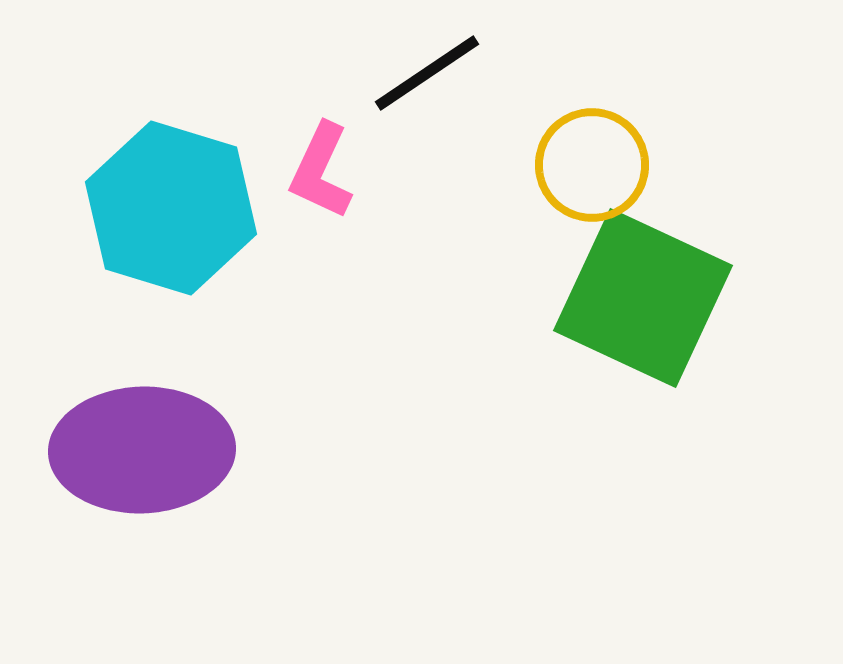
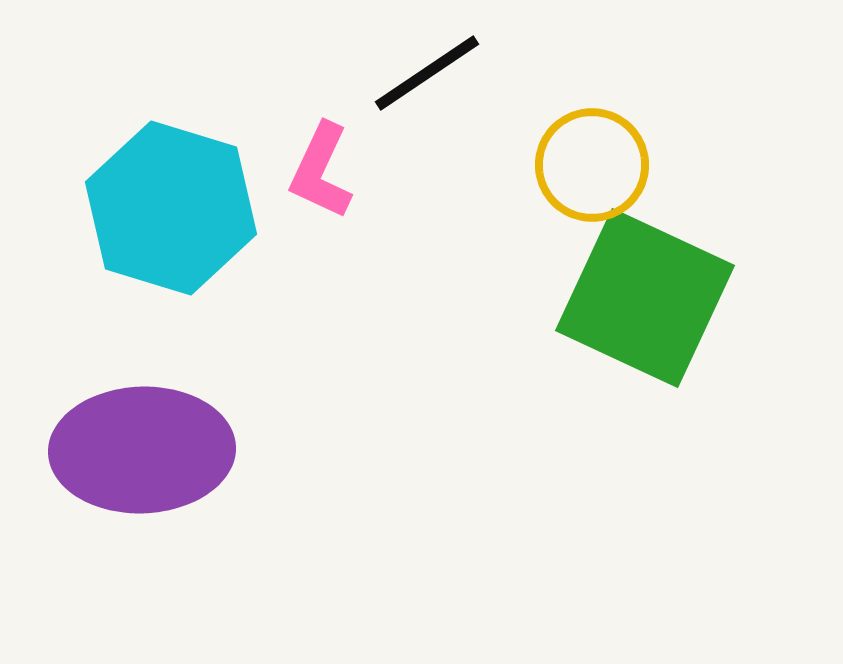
green square: moved 2 px right
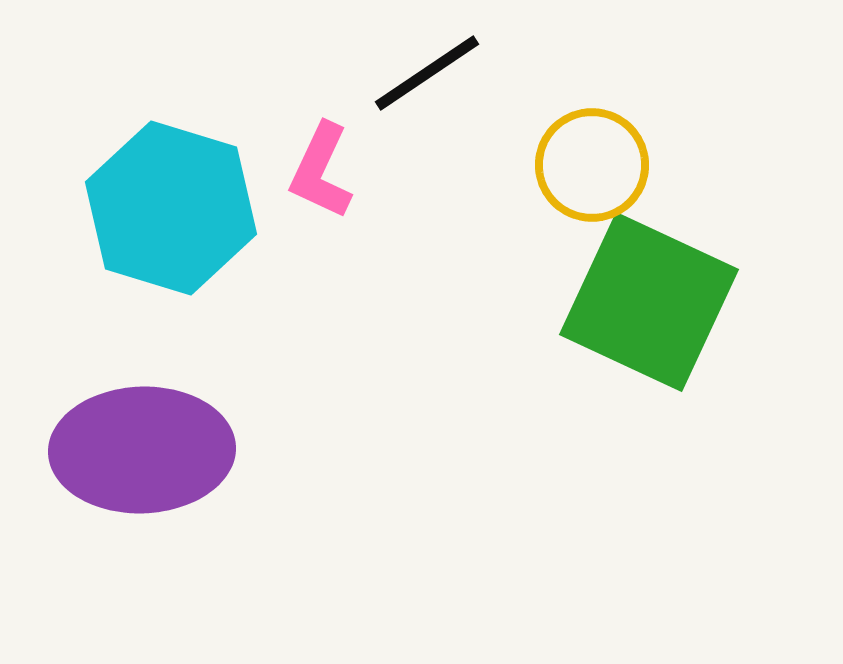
green square: moved 4 px right, 4 px down
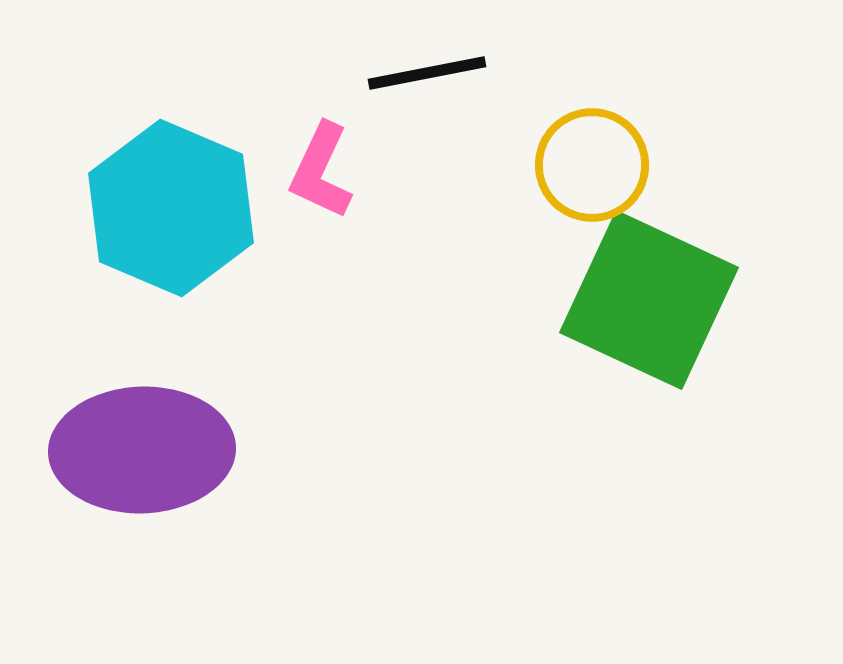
black line: rotated 23 degrees clockwise
cyan hexagon: rotated 6 degrees clockwise
green square: moved 2 px up
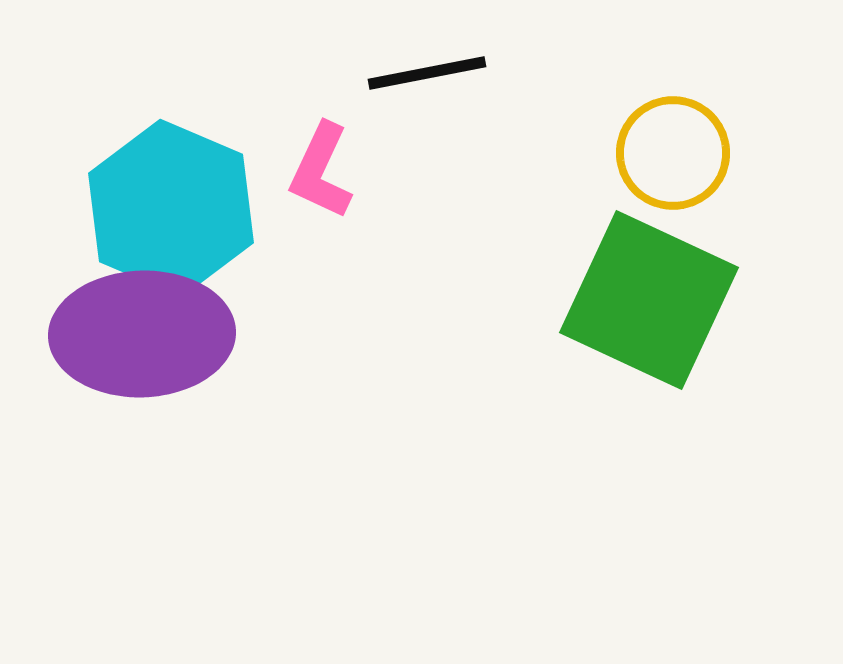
yellow circle: moved 81 px right, 12 px up
purple ellipse: moved 116 px up
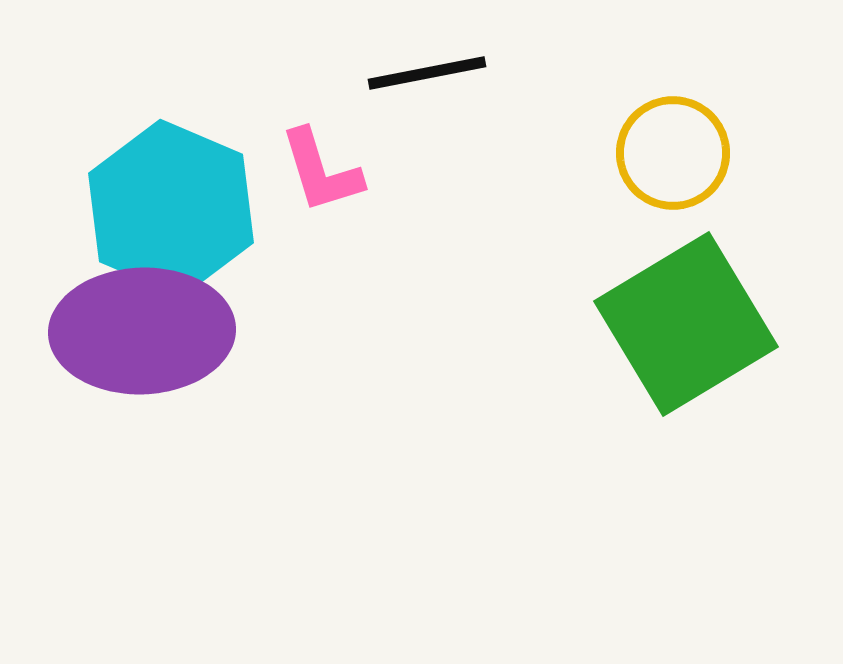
pink L-shape: rotated 42 degrees counterclockwise
green square: moved 37 px right, 24 px down; rotated 34 degrees clockwise
purple ellipse: moved 3 px up
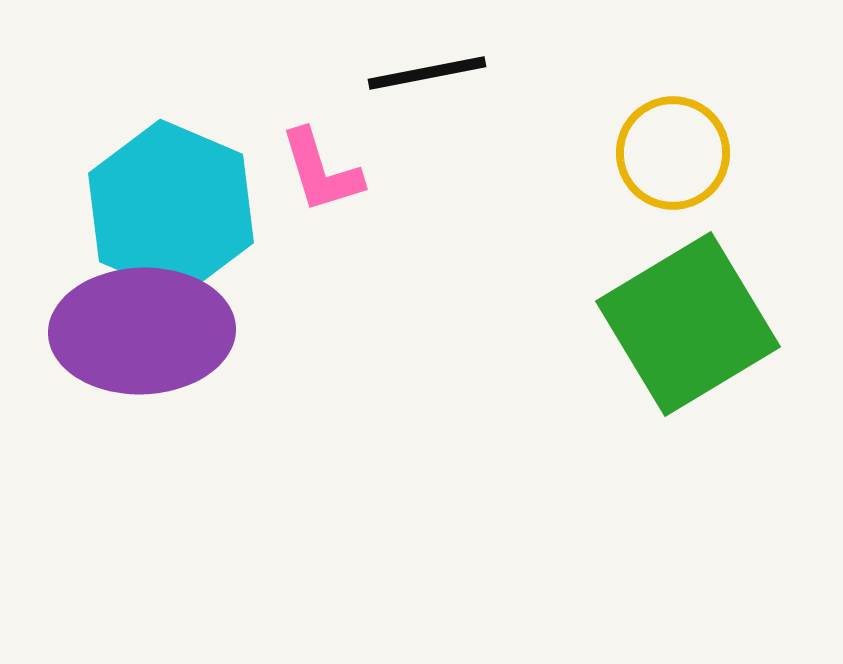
green square: moved 2 px right
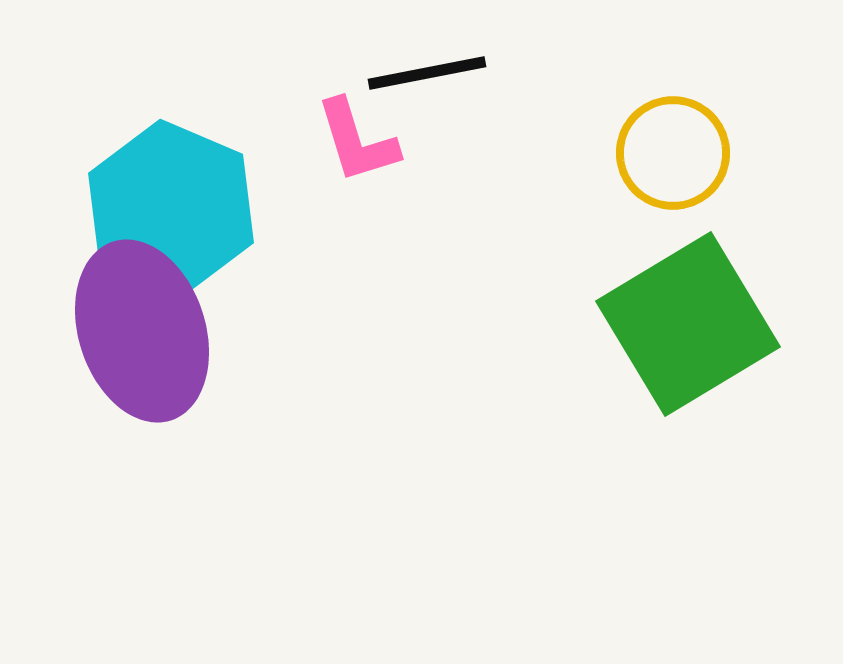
pink L-shape: moved 36 px right, 30 px up
purple ellipse: rotated 74 degrees clockwise
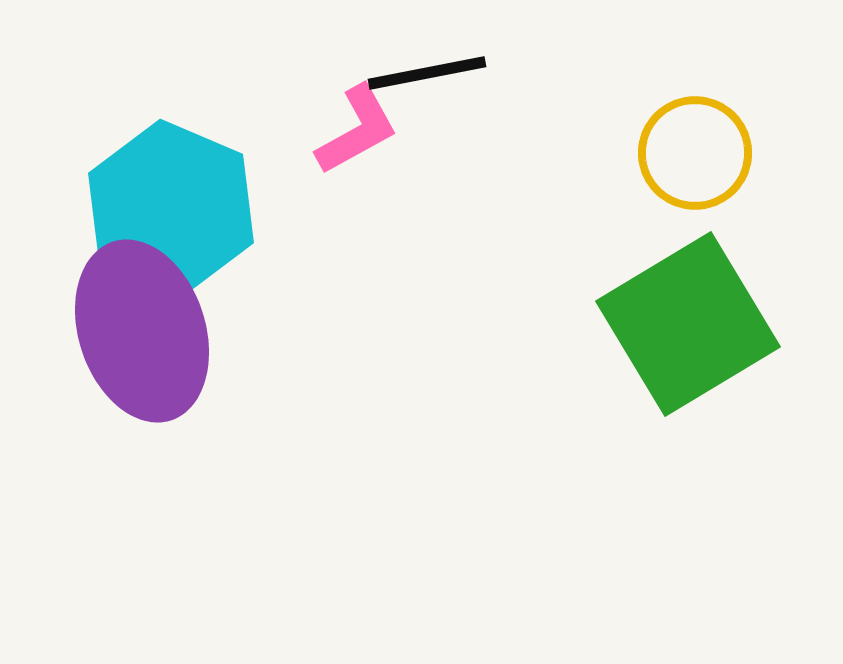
pink L-shape: moved 11 px up; rotated 102 degrees counterclockwise
yellow circle: moved 22 px right
